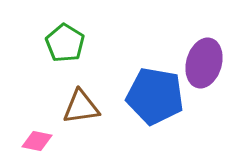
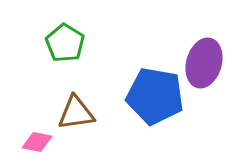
brown triangle: moved 5 px left, 6 px down
pink diamond: moved 1 px down
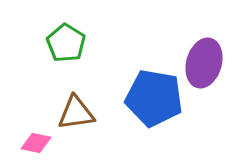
green pentagon: moved 1 px right
blue pentagon: moved 1 px left, 2 px down
pink diamond: moved 1 px left, 1 px down
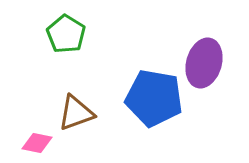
green pentagon: moved 9 px up
brown triangle: rotated 12 degrees counterclockwise
pink diamond: moved 1 px right
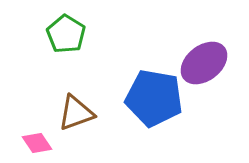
purple ellipse: rotated 36 degrees clockwise
pink diamond: rotated 44 degrees clockwise
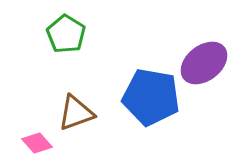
blue pentagon: moved 3 px left, 1 px up
pink diamond: rotated 8 degrees counterclockwise
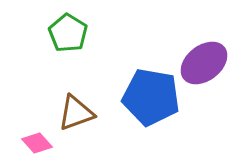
green pentagon: moved 2 px right, 1 px up
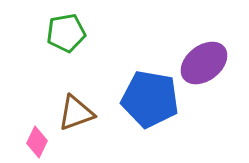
green pentagon: moved 2 px left; rotated 30 degrees clockwise
blue pentagon: moved 1 px left, 2 px down
pink diamond: moved 1 px up; rotated 68 degrees clockwise
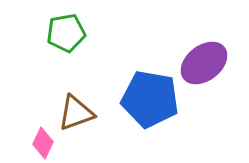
pink diamond: moved 6 px right, 1 px down
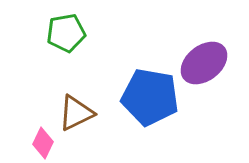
blue pentagon: moved 2 px up
brown triangle: rotated 6 degrees counterclockwise
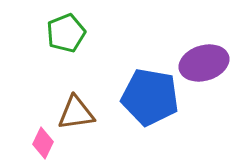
green pentagon: rotated 12 degrees counterclockwise
purple ellipse: rotated 21 degrees clockwise
brown triangle: rotated 18 degrees clockwise
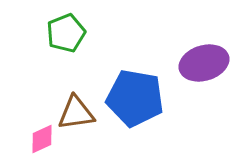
blue pentagon: moved 15 px left, 1 px down
pink diamond: moved 1 px left, 4 px up; rotated 40 degrees clockwise
